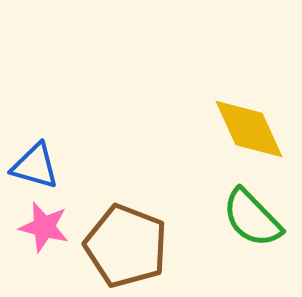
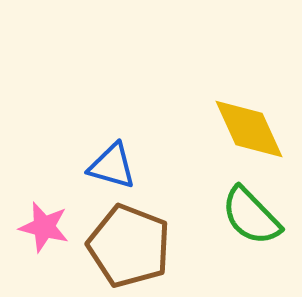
blue triangle: moved 77 px right
green semicircle: moved 1 px left, 2 px up
brown pentagon: moved 3 px right
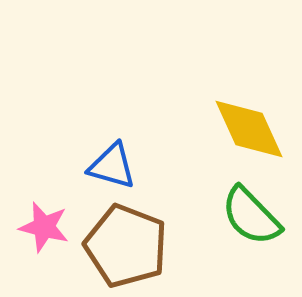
brown pentagon: moved 3 px left
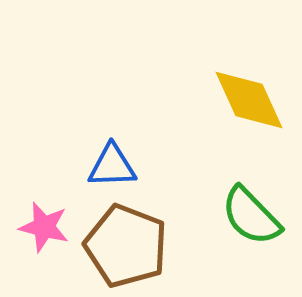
yellow diamond: moved 29 px up
blue triangle: rotated 18 degrees counterclockwise
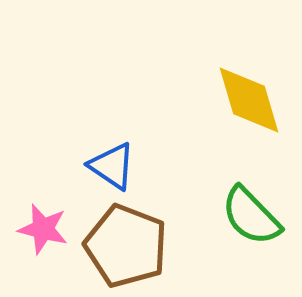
yellow diamond: rotated 8 degrees clockwise
blue triangle: rotated 36 degrees clockwise
pink star: moved 1 px left, 2 px down
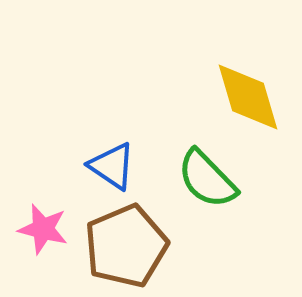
yellow diamond: moved 1 px left, 3 px up
green semicircle: moved 44 px left, 37 px up
brown pentagon: rotated 28 degrees clockwise
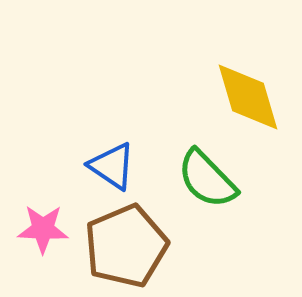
pink star: rotated 12 degrees counterclockwise
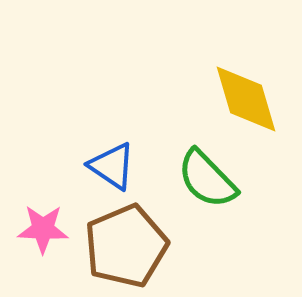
yellow diamond: moved 2 px left, 2 px down
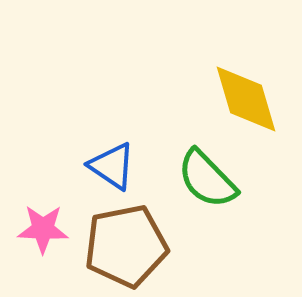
brown pentagon: rotated 12 degrees clockwise
